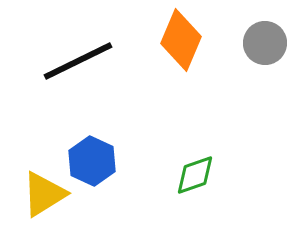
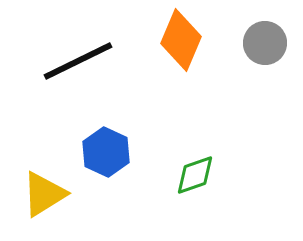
blue hexagon: moved 14 px right, 9 px up
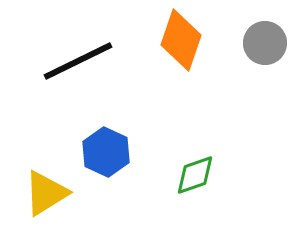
orange diamond: rotated 4 degrees counterclockwise
yellow triangle: moved 2 px right, 1 px up
